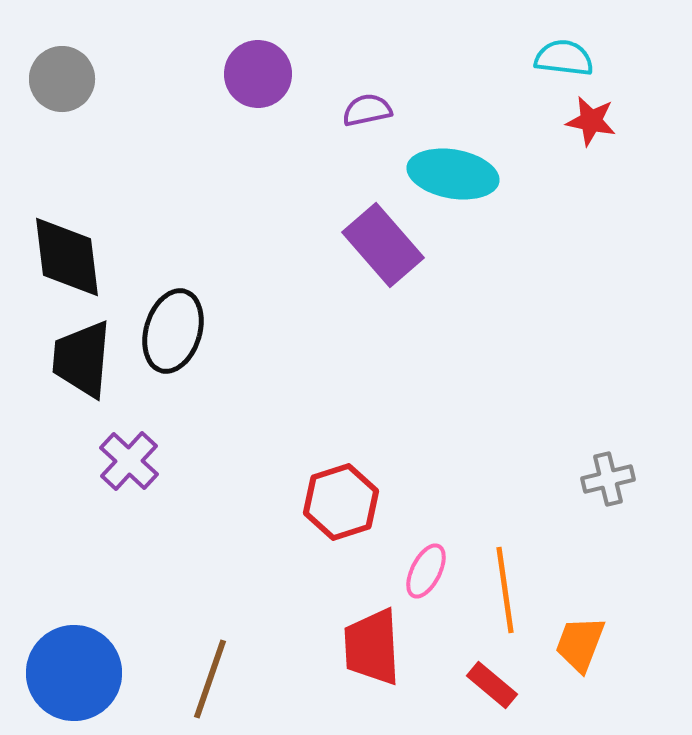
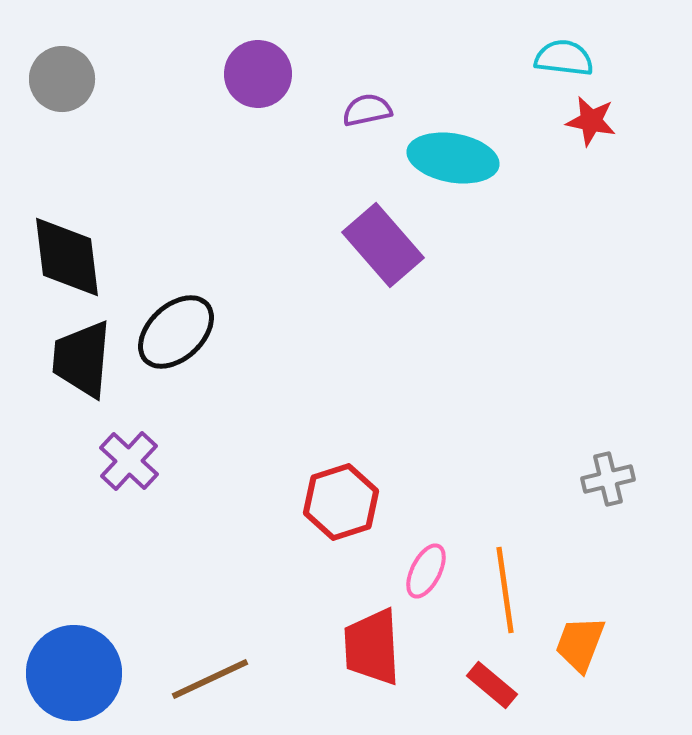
cyan ellipse: moved 16 px up
black ellipse: moved 3 px right, 1 px down; rotated 30 degrees clockwise
brown line: rotated 46 degrees clockwise
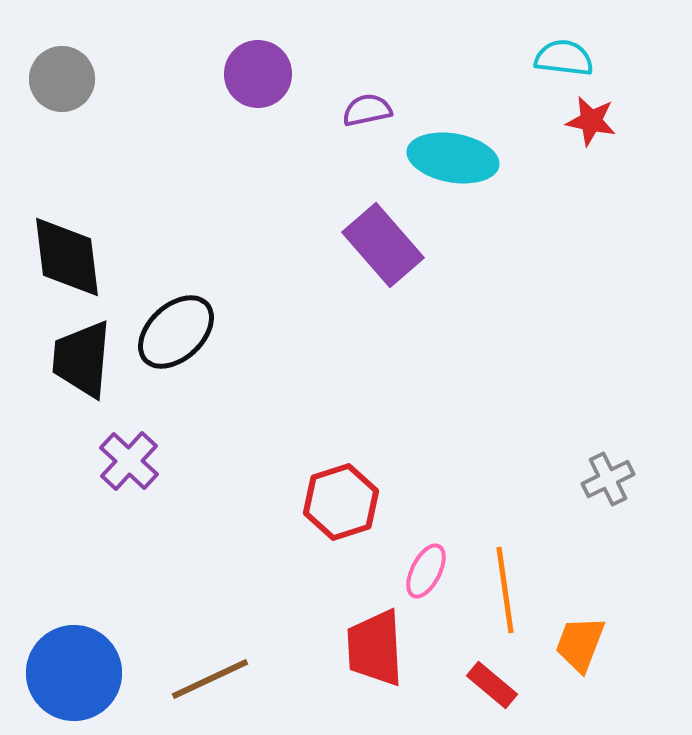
gray cross: rotated 12 degrees counterclockwise
red trapezoid: moved 3 px right, 1 px down
